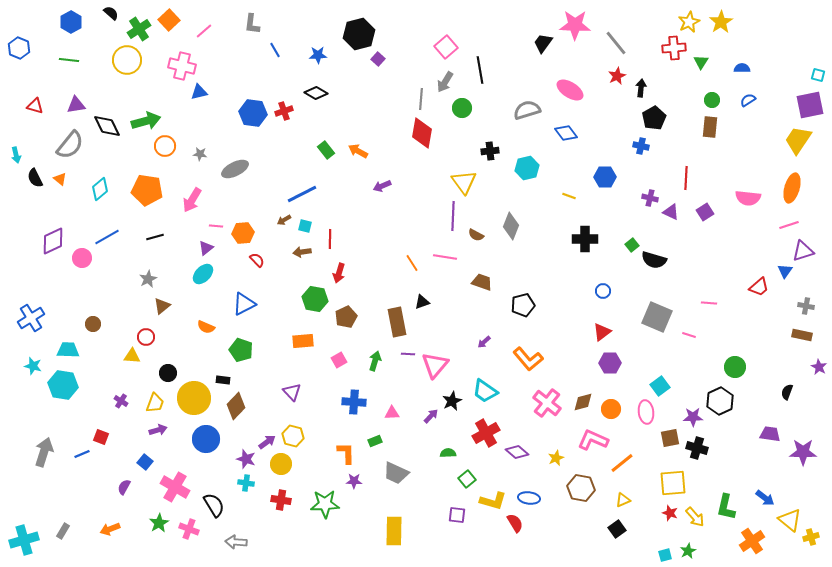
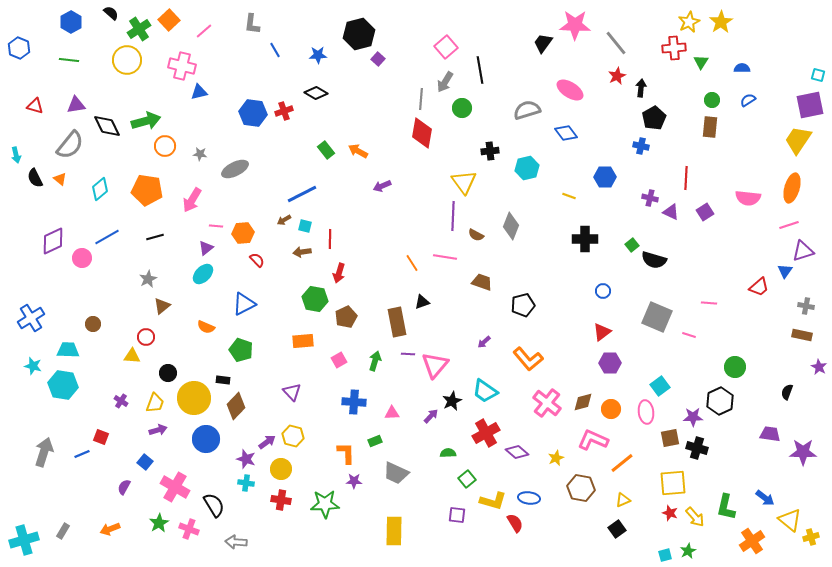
yellow circle at (281, 464): moved 5 px down
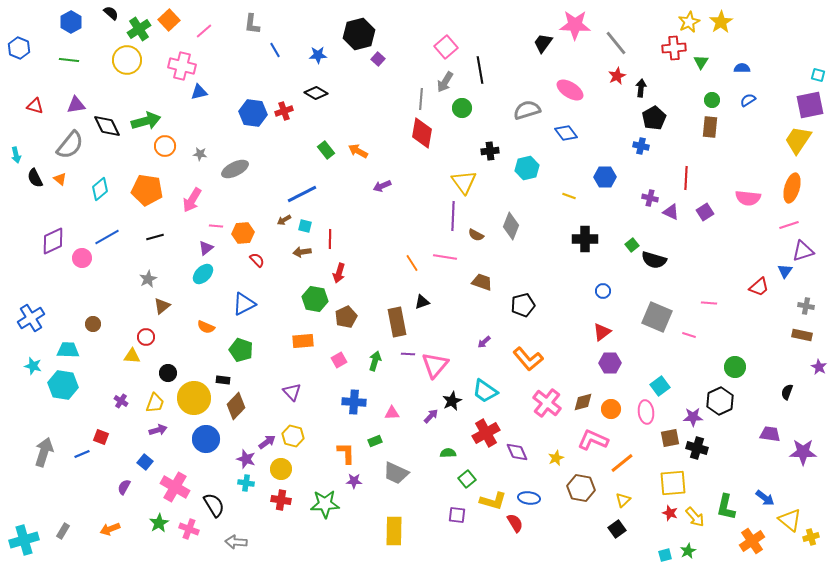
purple diamond at (517, 452): rotated 25 degrees clockwise
yellow triangle at (623, 500): rotated 21 degrees counterclockwise
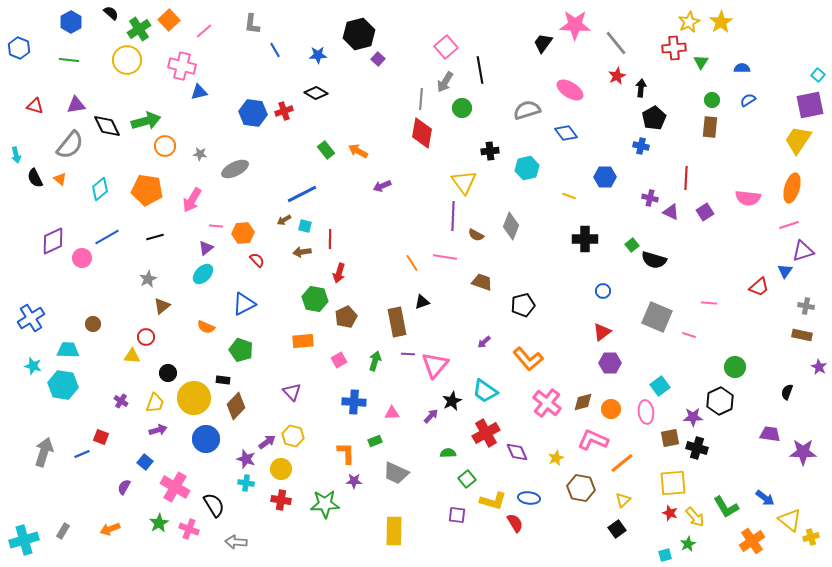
cyan square at (818, 75): rotated 24 degrees clockwise
green L-shape at (726, 507): rotated 44 degrees counterclockwise
green star at (688, 551): moved 7 px up
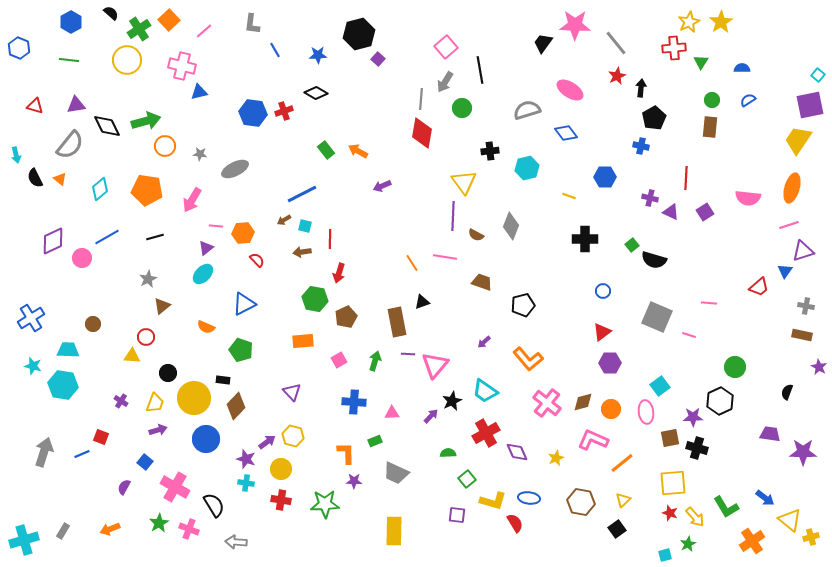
brown hexagon at (581, 488): moved 14 px down
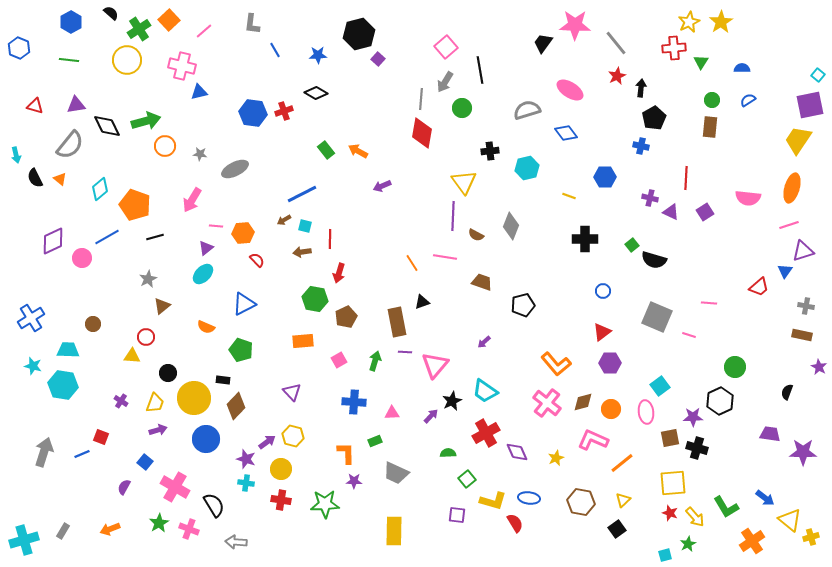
orange pentagon at (147, 190): moved 12 px left, 15 px down; rotated 12 degrees clockwise
purple line at (408, 354): moved 3 px left, 2 px up
orange L-shape at (528, 359): moved 28 px right, 5 px down
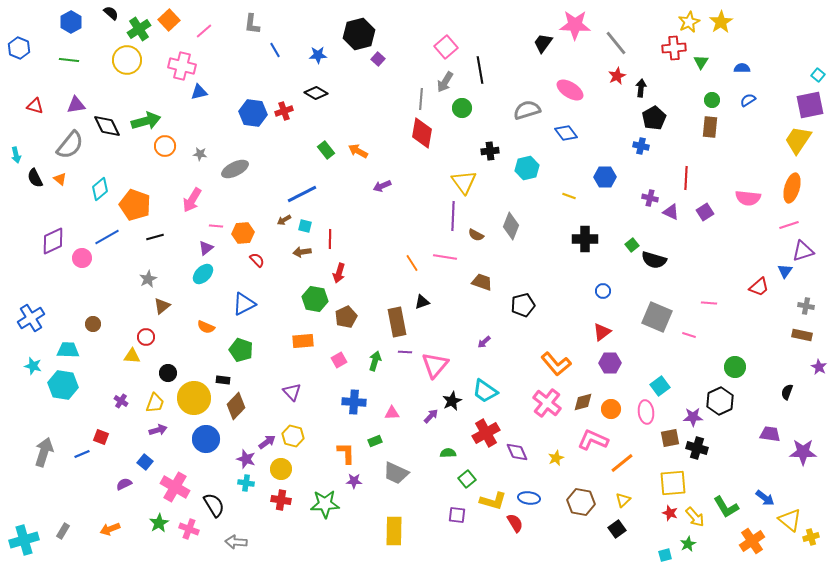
purple semicircle at (124, 487): moved 3 px up; rotated 35 degrees clockwise
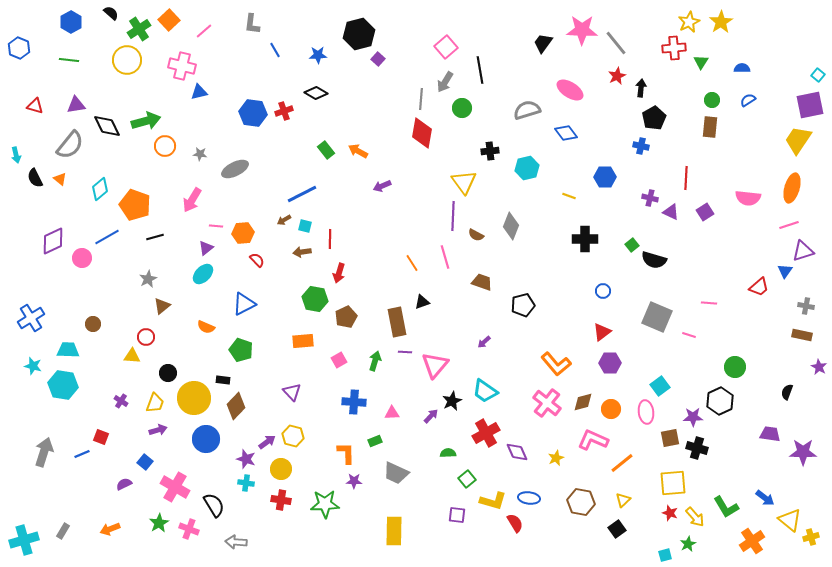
pink star at (575, 25): moved 7 px right, 5 px down
pink line at (445, 257): rotated 65 degrees clockwise
